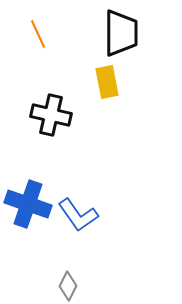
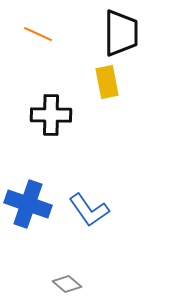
orange line: rotated 40 degrees counterclockwise
black cross: rotated 12 degrees counterclockwise
blue L-shape: moved 11 px right, 5 px up
gray diamond: moved 1 px left, 2 px up; rotated 76 degrees counterclockwise
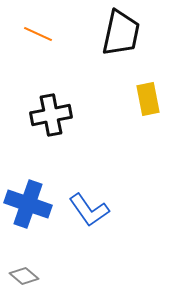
black trapezoid: rotated 12 degrees clockwise
yellow rectangle: moved 41 px right, 17 px down
black cross: rotated 12 degrees counterclockwise
gray diamond: moved 43 px left, 8 px up
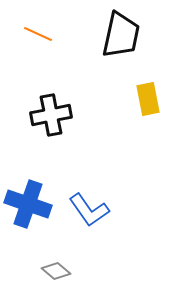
black trapezoid: moved 2 px down
gray diamond: moved 32 px right, 5 px up
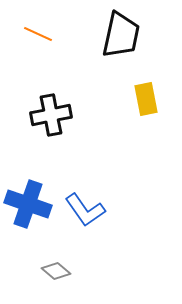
yellow rectangle: moved 2 px left
blue L-shape: moved 4 px left
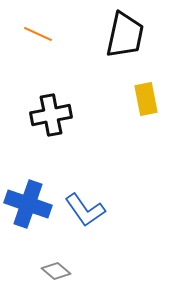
black trapezoid: moved 4 px right
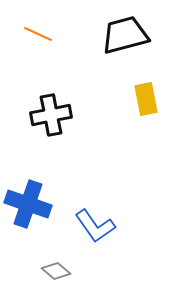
black trapezoid: rotated 117 degrees counterclockwise
blue L-shape: moved 10 px right, 16 px down
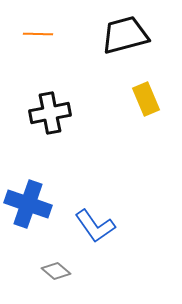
orange line: rotated 24 degrees counterclockwise
yellow rectangle: rotated 12 degrees counterclockwise
black cross: moved 1 px left, 2 px up
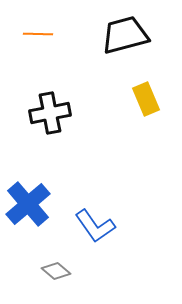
blue cross: rotated 30 degrees clockwise
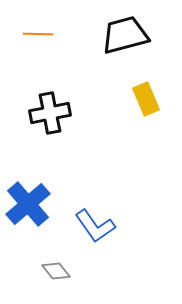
gray diamond: rotated 12 degrees clockwise
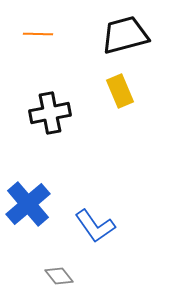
yellow rectangle: moved 26 px left, 8 px up
gray diamond: moved 3 px right, 5 px down
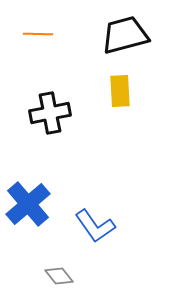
yellow rectangle: rotated 20 degrees clockwise
